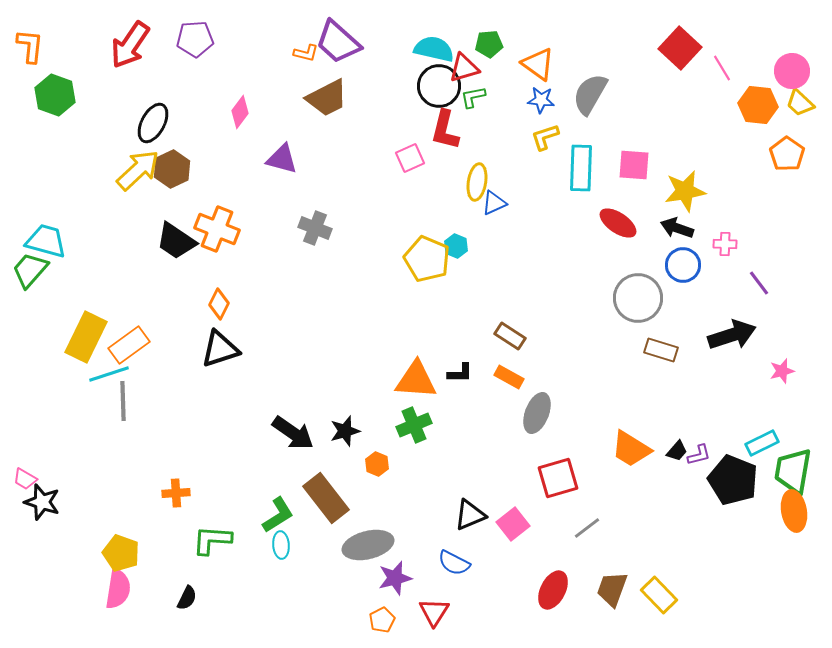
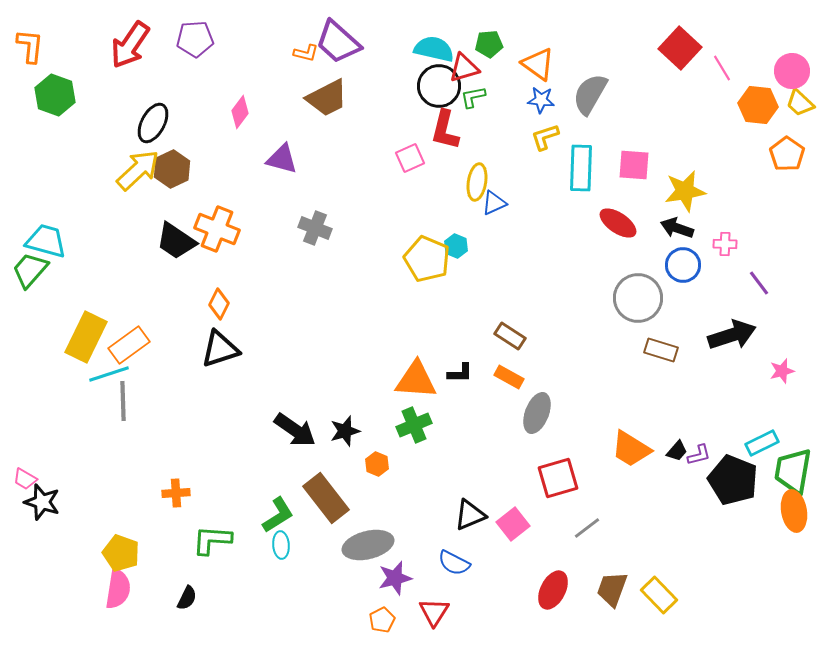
black arrow at (293, 433): moved 2 px right, 3 px up
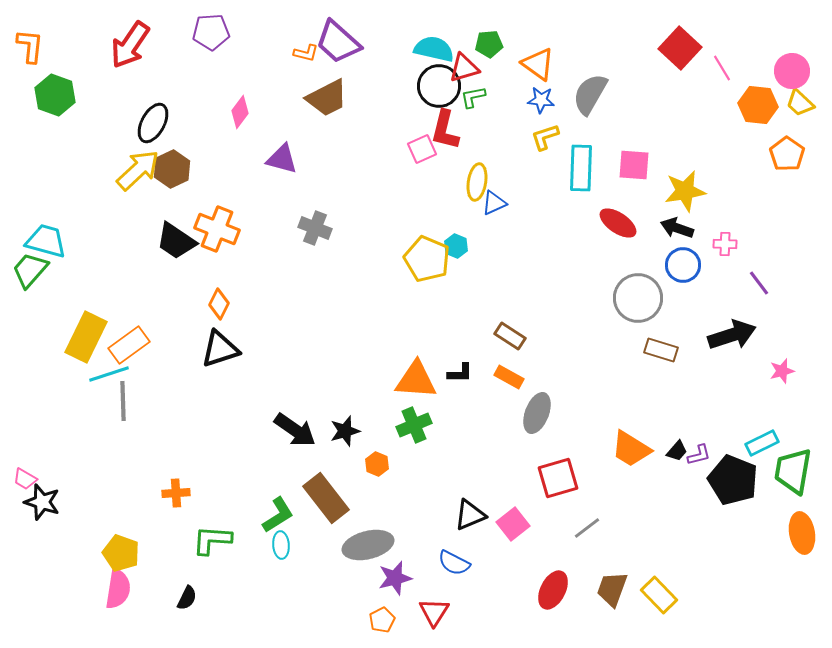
purple pentagon at (195, 39): moved 16 px right, 7 px up
pink square at (410, 158): moved 12 px right, 9 px up
orange ellipse at (794, 511): moved 8 px right, 22 px down
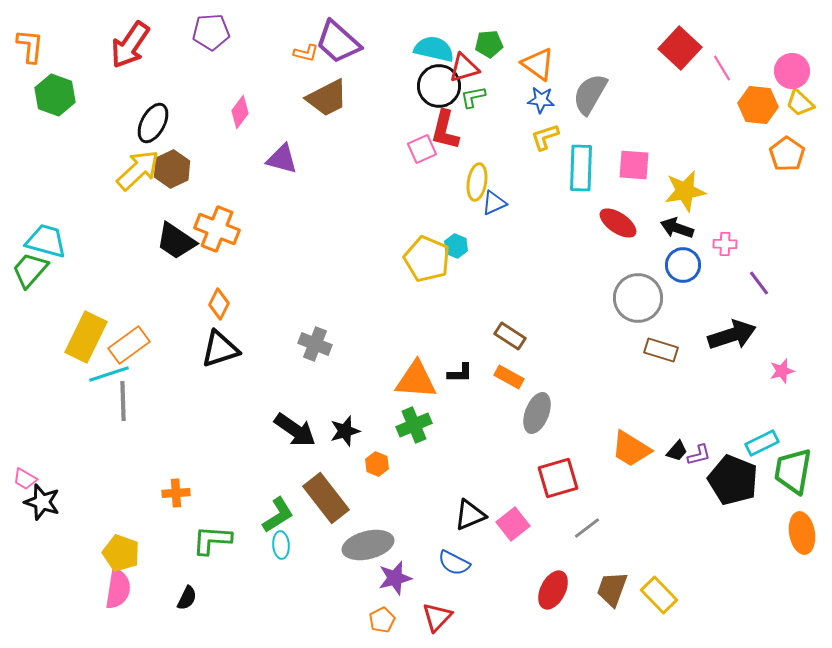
gray cross at (315, 228): moved 116 px down
red triangle at (434, 612): moved 3 px right, 5 px down; rotated 12 degrees clockwise
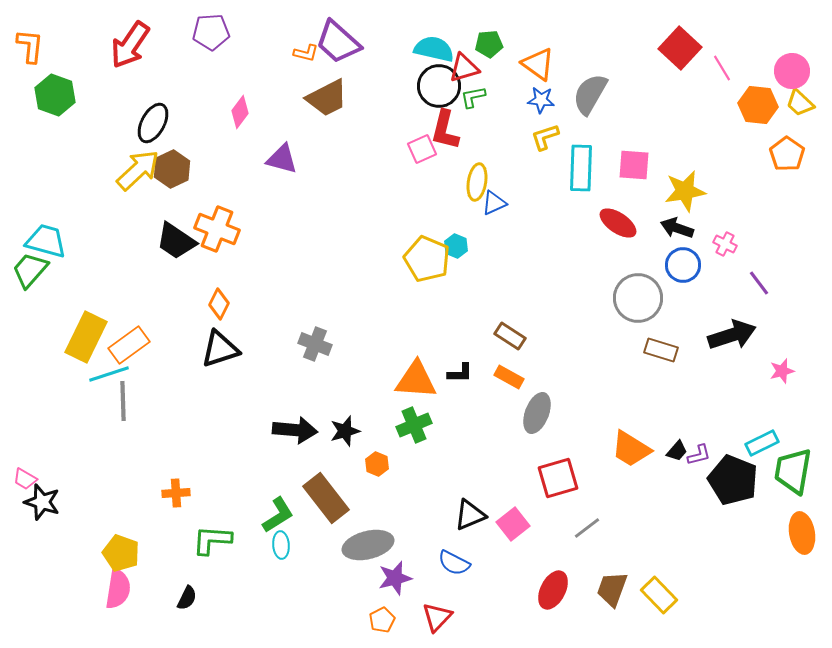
pink cross at (725, 244): rotated 25 degrees clockwise
black arrow at (295, 430): rotated 30 degrees counterclockwise
